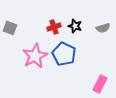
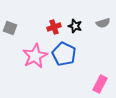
gray semicircle: moved 5 px up
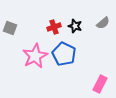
gray semicircle: rotated 24 degrees counterclockwise
